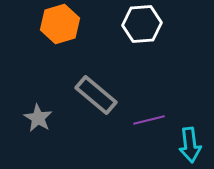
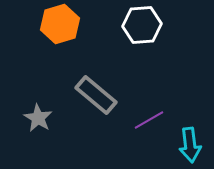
white hexagon: moved 1 px down
purple line: rotated 16 degrees counterclockwise
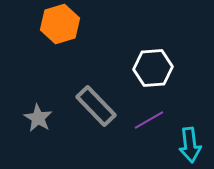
white hexagon: moved 11 px right, 43 px down
gray rectangle: moved 11 px down; rotated 6 degrees clockwise
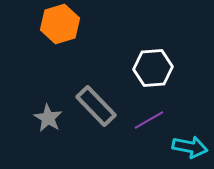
gray star: moved 10 px right
cyan arrow: moved 2 px down; rotated 72 degrees counterclockwise
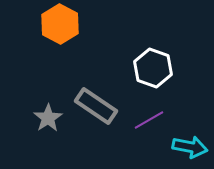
orange hexagon: rotated 15 degrees counterclockwise
white hexagon: rotated 24 degrees clockwise
gray rectangle: rotated 12 degrees counterclockwise
gray star: rotated 8 degrees clockwise
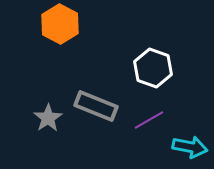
gray rectangle: rotated 12 degrees counterclockwise
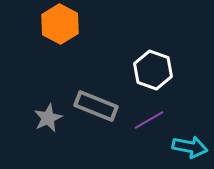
white hexagon: moved 2 px down
gray star: rotated 8 degrees clockwise
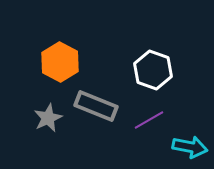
orange hexagon: moved 38 px down
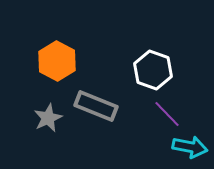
orange hexagon: moved 3 px left, 1 px up
purple line: moved 18 px right, 6 px up; rotated 76 degrees clockwise
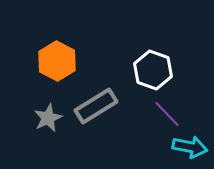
gray rectangle: rotated 54 degrees counterclockwise
